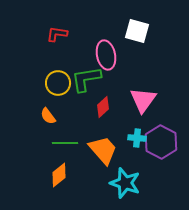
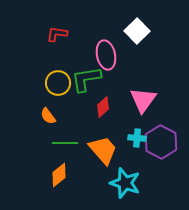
white square: rotated 30 degrees clockwise
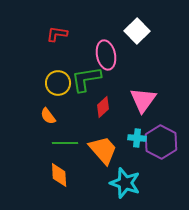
orange diamond: rotated 55 degrees counterclockwise
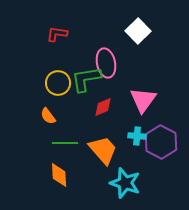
white square: moved 1 px right
pink ellipse: moved 8 px down
red diamond: rotated 20 degrees clockwise
cyan cross: moved 2 px up
